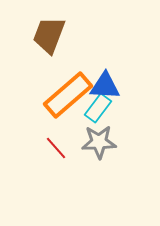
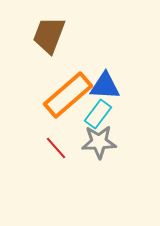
cyan rectangle: moved 6 px down
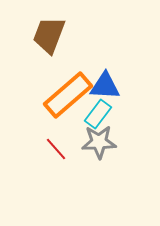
red line: moved 1 px down
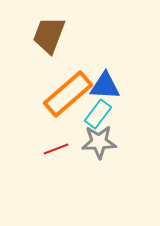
orange rectangle: moved 1 px up
red line: rotated 70 degrees counterclockwise
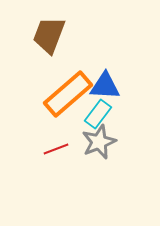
gray star: rotated 20 degrees counterclockwise
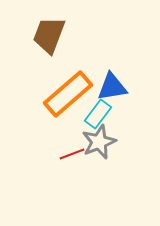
blue triangle: moved 7 px right, 1 px down; rotated 12 degrees counterclockwise
red line: moved 16 px right, 5 px down
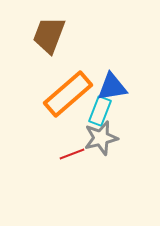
cyan rectangle: moved 2 px right, 3 px up; rotated 16 degrees counterclockwise
gray star: moved 2 px right, 4 px up; rotated 8 degrees clockwise
